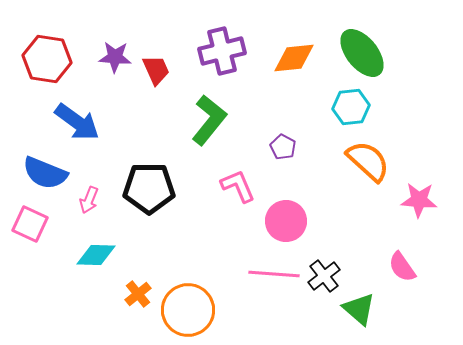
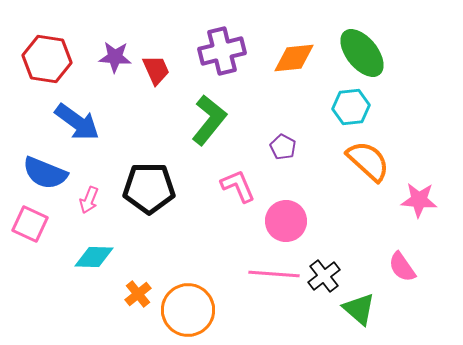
cyan diamond: moved 2 px left, 2 px down
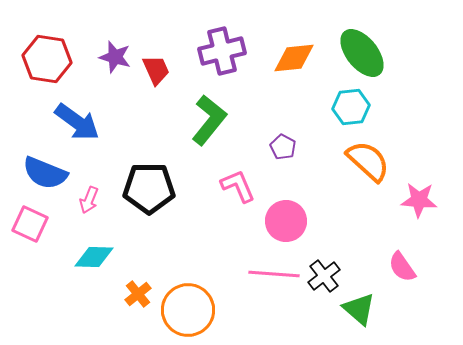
purple star: rotated 12 degrees clockwise
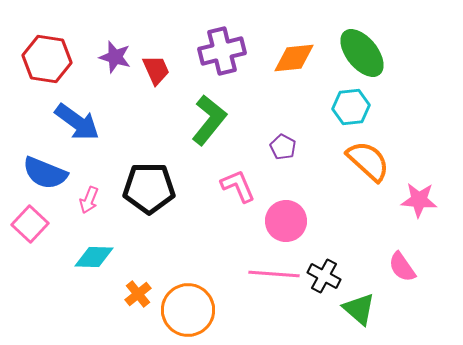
pink square: rotated 18 degrees clockwise
black cross: rotated 24 degrees counterclockwise
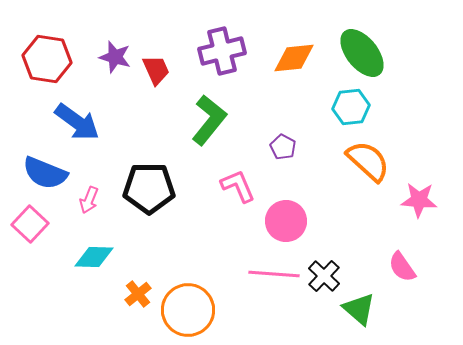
black cross: rotated 16 degrees clockwise
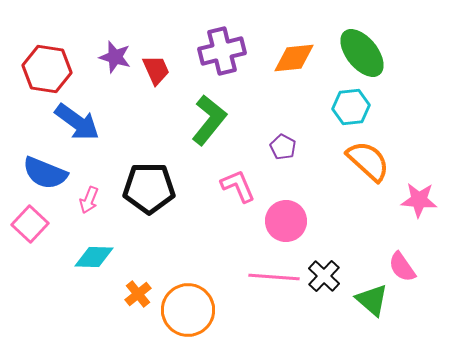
red hexagon: moved 10 px down
pink line: moved 3 px down
green triangle: moved 13 px right, 9 px up
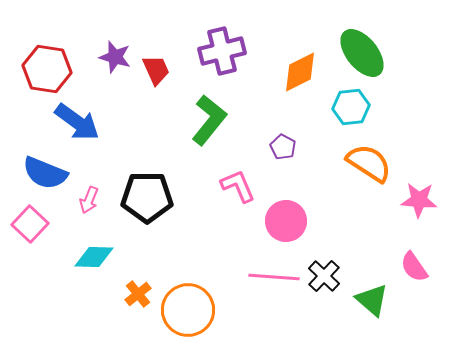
orange diamond: moved 6 px right, 14 px down; rotated 21 degrees counterclockwise
orange semicircle: moved 1 px right, 2 px down; rotated 9 degrees counterclockwise
black pentagon: moved 2 px left, 9 px down
pink semicircle: moved 12 px right
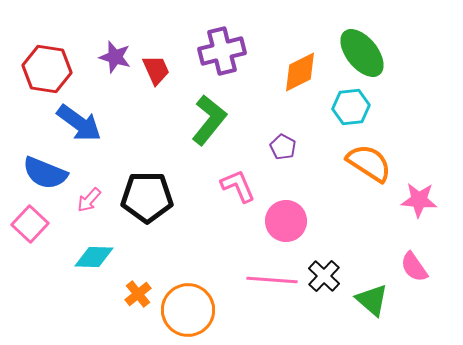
blue arrow: moved 2 px right, 1 px down
pink arrow: rotated 20 degrees clockwise
pink line: moved 2 px left, 3 px down
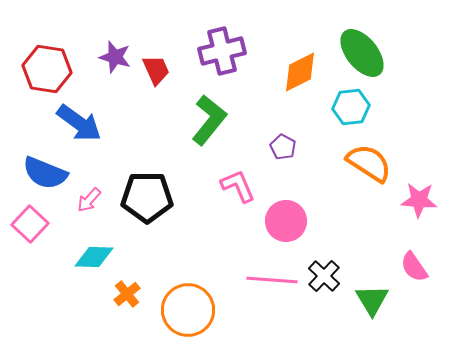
orange cross: moved 11 px left
green triangle: rotated 18 degrees clockwise
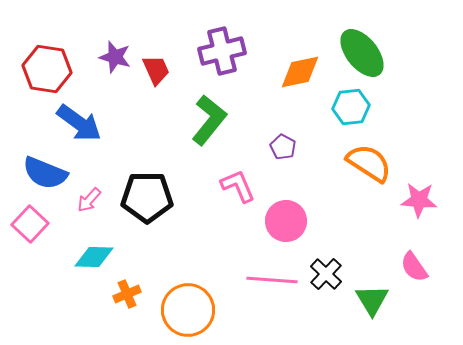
orange diamond: rotated 15 degrees clockwise
black cross: moved 2 px right, 2 px up
orange cross: rotated 16 degrees clockwise
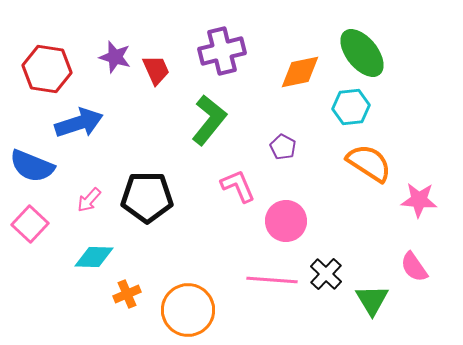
blue arrow: rotated 54 degrees counterclockwise
blue semicircle: moved 13 px left, 7 px up
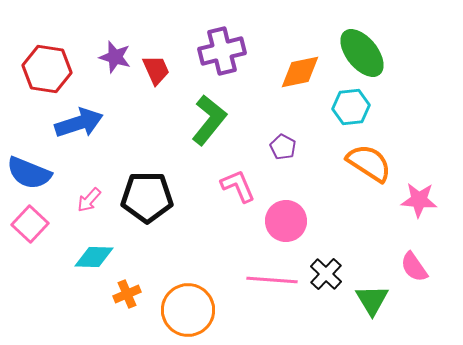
blue semicircle: moved 3 px left, 7 px down
